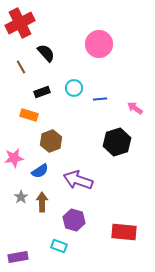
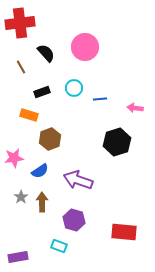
red cross: rotated 20 degrees clockwise
pink circle: moved 14 px left, 3 px down
pink arrow: rotated 28 degrees counterclockwise
brown hexagon: moved 1 px left, 2 px up
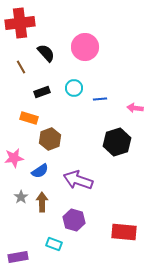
orange rectangle: moved 3 px down
cyan rectangle: moved 5 px left, 2 px up
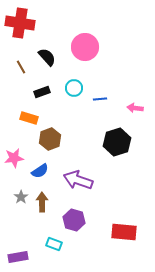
red cross: rotated 16 degrees clockwise
black semicircle: moved 1 px right, 4 px down
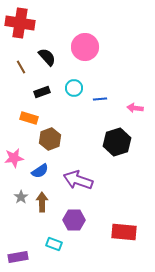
purple hexagon: rotated 15 degrees counterclockwise
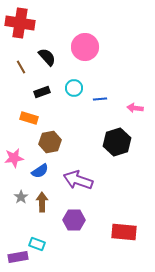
brown hexagon: moved 3 px down; rotated 10 degrees clockwise
cyan rectangle: moved 17 px left
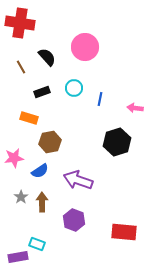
blue line: rotated 72 degrees counterclockwise
purple hexagon: rotated 20 degrees clockwise
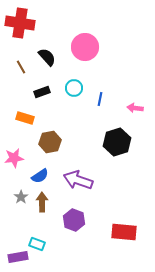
orange rectangle: moved 4 px left
blue semicircle: moved 5 px down
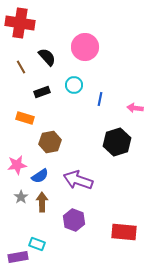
cyan circle: moved 3 px up
pink star: moved 3 px right, 7 px down
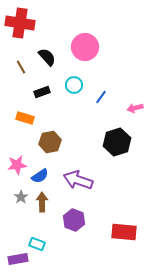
blue line: moved 1 px right, 2 px up; rotated 24 degrees clockwise
pink arrow: rotated 21 degrees counterclockwise
purple rectangle: moved 2 px down
